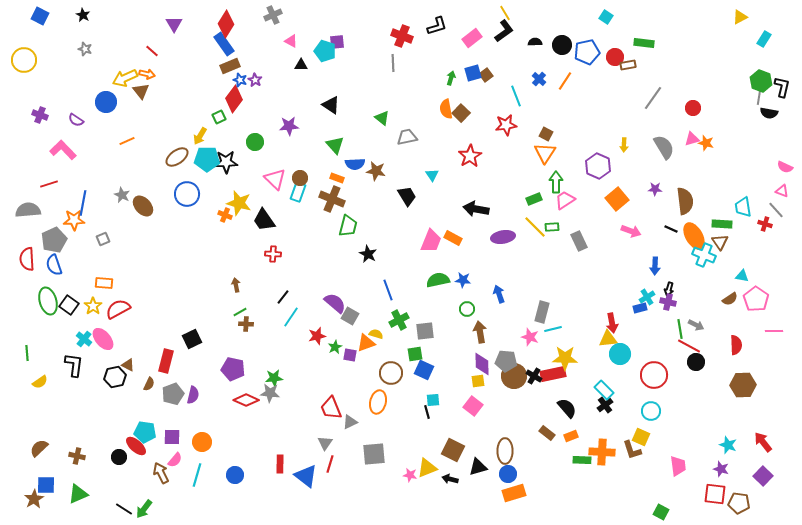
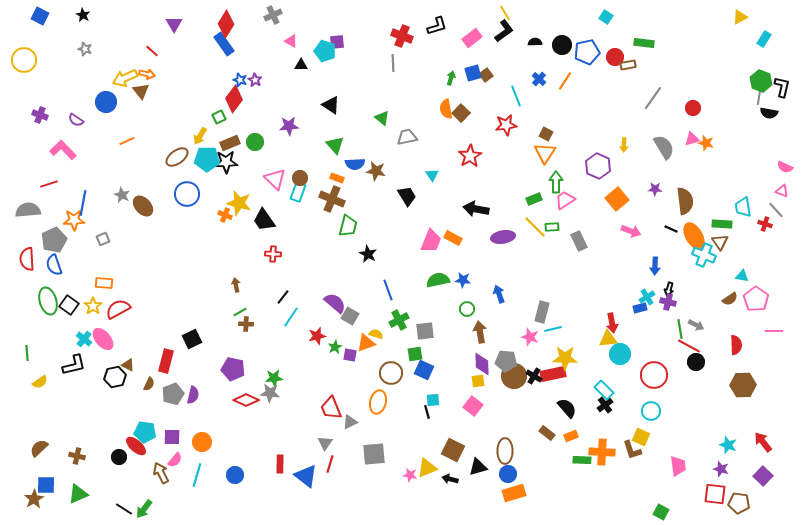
brown rectangle at (230, 66): moved 77 px down
black L-shape at (74, 365): rotated 70 degrees clockwise
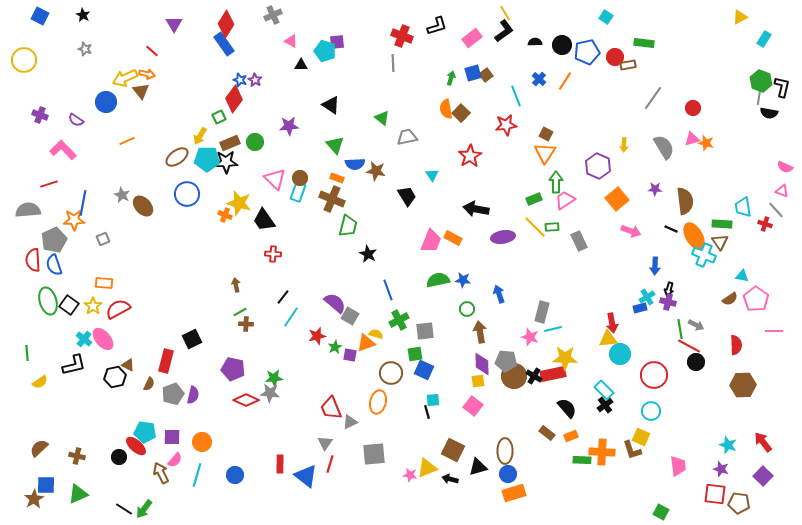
red semicircle at (27, 259): moved 6 px right, 1 px down
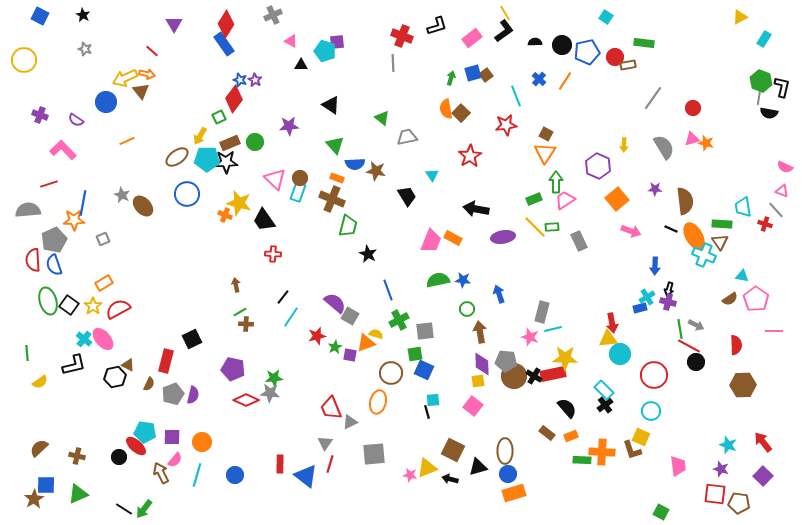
orange rectangle at (104, 283): rotated 36 degrees counterclockwise
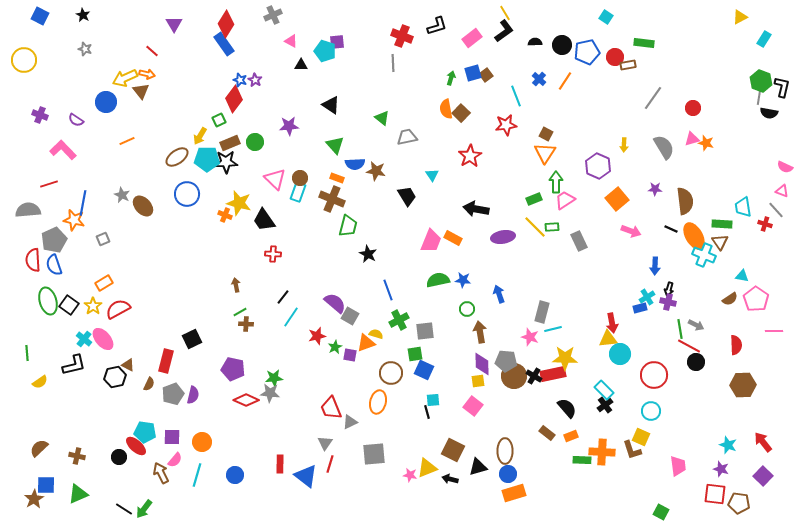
green square at (219, 117): moved 3 px down
orange star at (74, 220): rotated 15 degrees clockwise
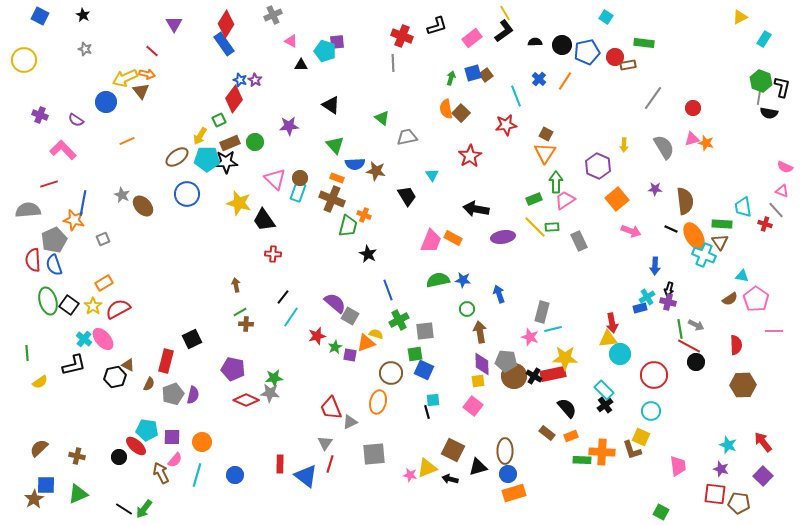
orange cross at (225, 215): moved 139 px right
cyan pentagon at (145, 432): moved 2 px right, 2 px up
